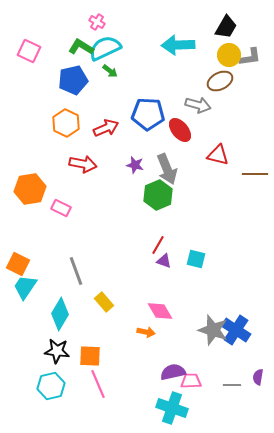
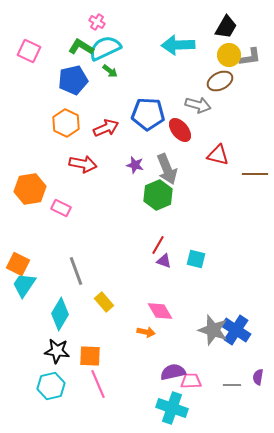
cyan trapezoid at (25, 287): moved 1 px left, 2 px up
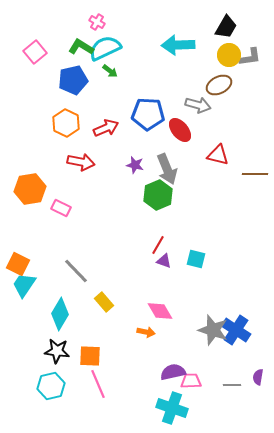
pink square at (29, 51): moved 6 px right, 1 px down; rotated 25 degrees clockwise
brown ellipse at (220, 81): moved 1 px left, 4 px down
red arrow at (83, 164): moved 2 px left, 2 px up
gray line at (76, 271): rotated 24 degrees counterclockwise
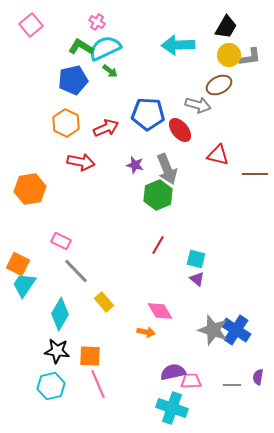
pink square at (35, 52): moved 4 px left, 27 px up
pink rectangle at (61, 208): moved 33 px down
purple triangle at (164, 261): moved 33 px right, 18 px down; rotated 21 degrees clockwise
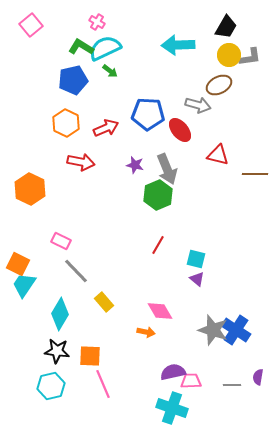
orange hexagon at (30, 189): rotated 24 degrees counterclockwise
pink line at (98, 384): moved 5 px right
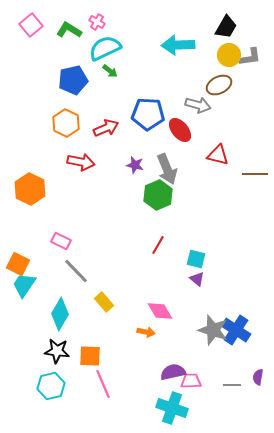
green L-shape at (81, 47): moved 12 px left, 17 px up
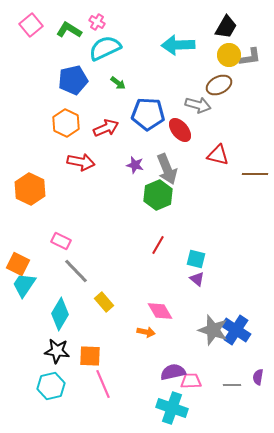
green arrow at (110, 71): moved 8 px right, 12 px down
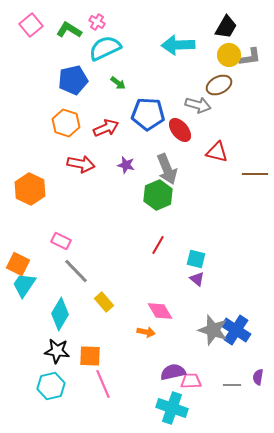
orange hexagon at (66, 123): rotated 8 degrees counterclockwise
red triangle at (218, 155): moved 1 px left, 3 px up
red arrow at (81, 162): moved 2 px down
purple star at (135, 165): moved 9 px left
